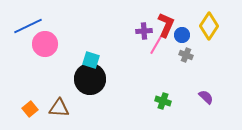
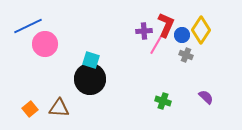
yellow diamond: moved 8 px left, 4 px down
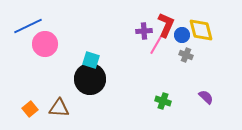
yellow diamond: rotated 48 degrees counterclockwise
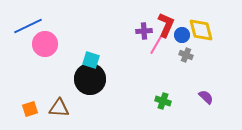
orange square: rotated 21 degrees clockwise
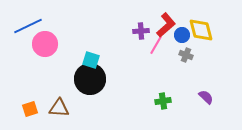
red L-shape: rotated 25 degrees clockwise
purple cross: moved 3 px left
green cross: rotated 28 degrees counterclockwise
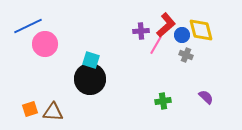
brown triangle: moved 6 px left, 4 px down
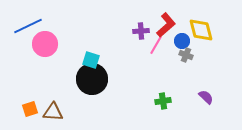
blue circle: moved 6 px down
black circle: moved 2 px right
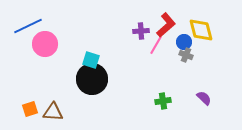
blue circle: moved 2 px right, 1 px down
purple semicircle: moved 2 px left, 1 px down
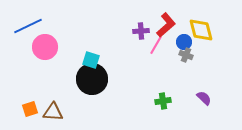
pink circle: moved 3 px down
